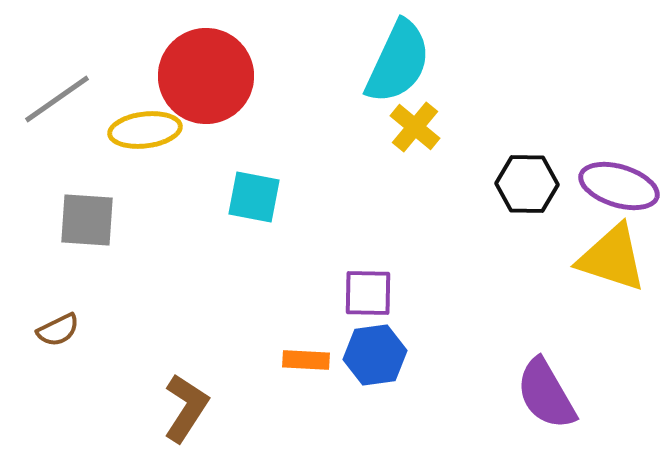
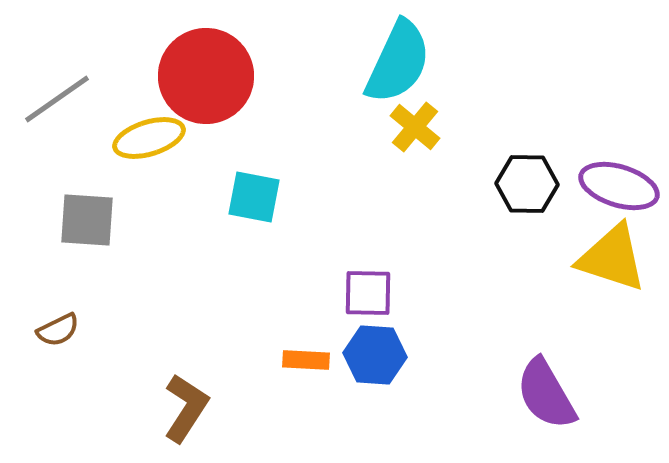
yellow ellipse: moved 4 px right, 8 px down; rotated 10 degrees counterclockwise
blue hexagon: rotated 12 degrees clockwise
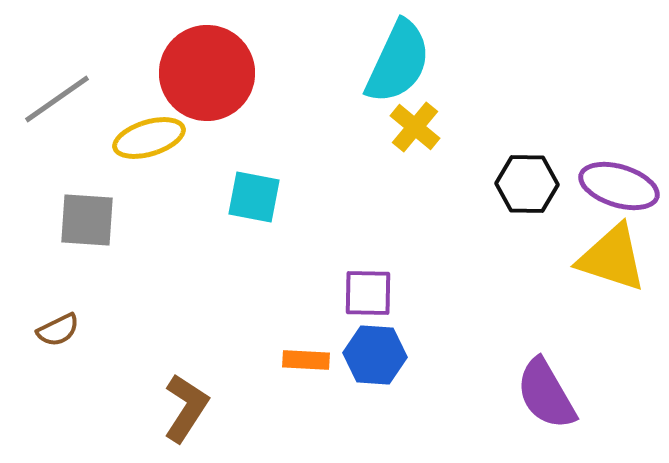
red circle: moved 1 px right, 3 px up
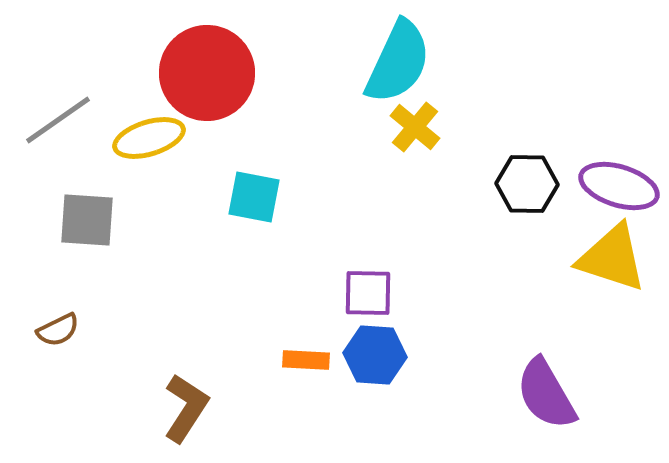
gray line: moved 1 px right, 21 px down
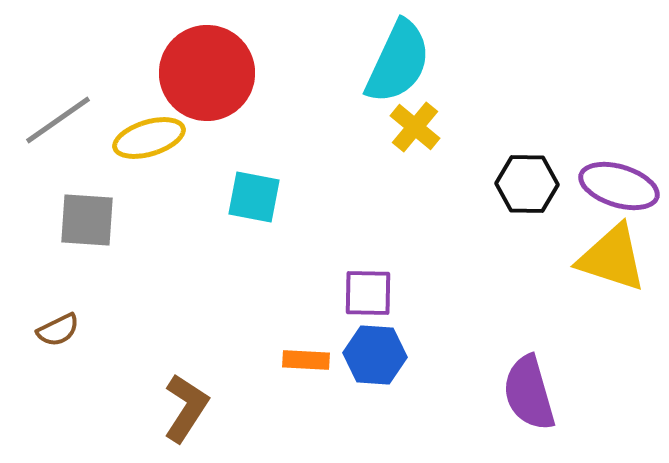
purple semicircle: moved 17 px left, 1 px up; rotated 14 degrees clockwise
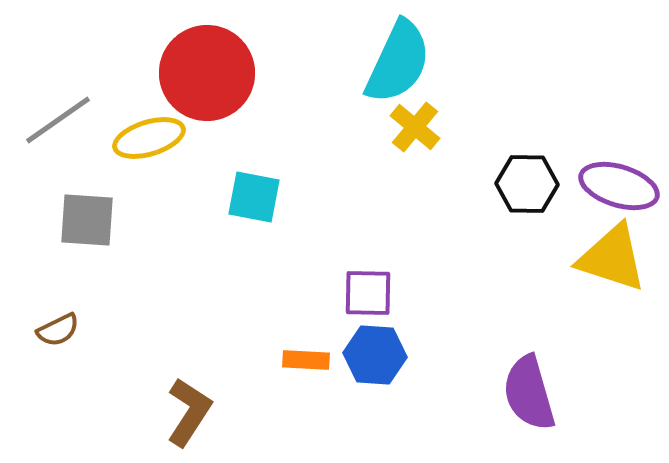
brown L-shape: moved 3 px right, 4 px down
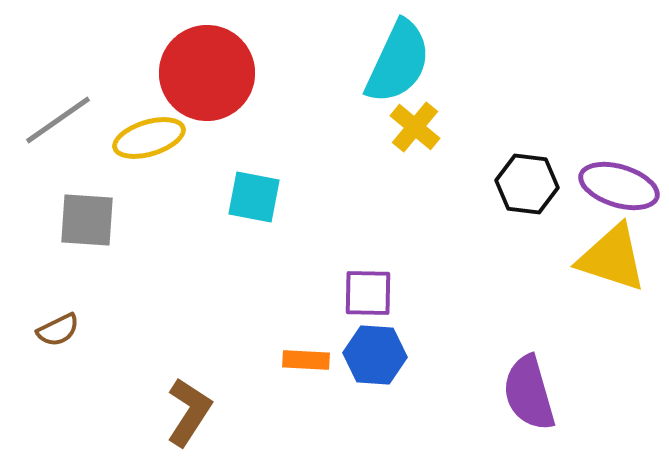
black hexagon: rotated 6 degrees clockwise
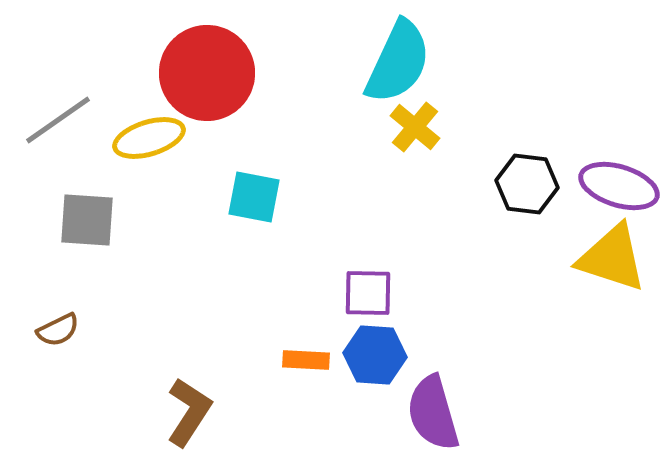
purple semicircle: moved 96 px left, 20 px down
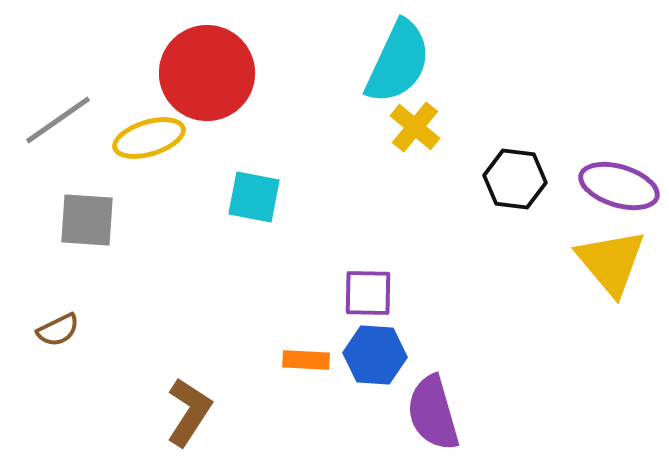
black hexagon: moved 12 px left, 5 px up
yellow triangle: moved 1 px left, 4 px down; rotated 32 degrees clockwise
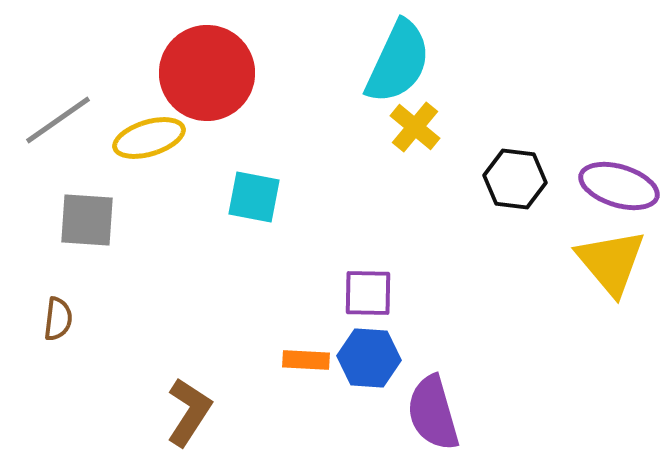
brown semicircle: moved 11 px up; rotated 57 degrees counterclockwise
blue hexagon: moved 6 px left, 3 px down
